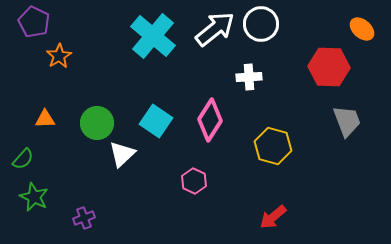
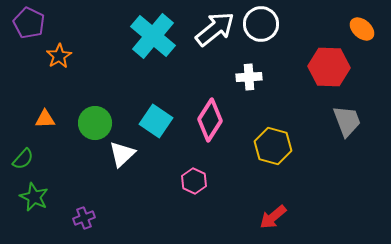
purple pentagon: moved 5 px left, 1 px down
green circle: moved 2 px left
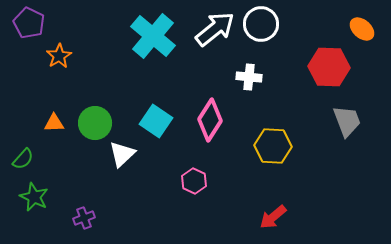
white cross: rotated 10 degrees clockwise
orange triangle: moved 9 px right, 4 px down
yellow hexagon: rotated 12 degrees counterclockwise
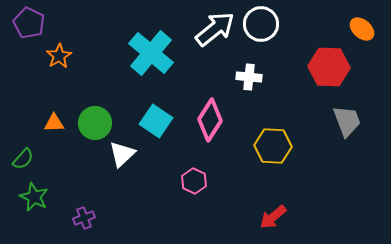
cyan cross: moved 2 px left, 17 px down
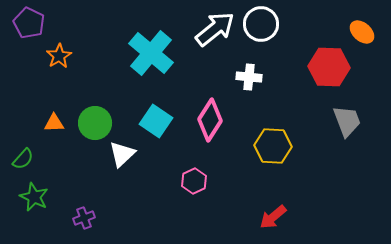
orange ellipse: moved 3 px down
pink hexagon: rotated 10 degrees clockwise
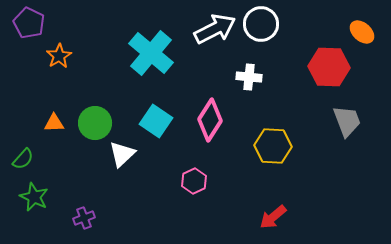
white arrow: rotated 12 degrees clockwise
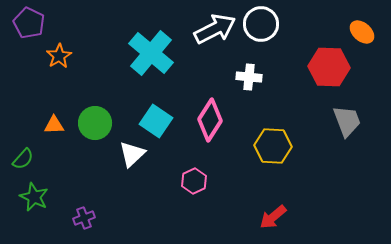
orange triangle: moved 2 px down
white triangle: moved 10 px right
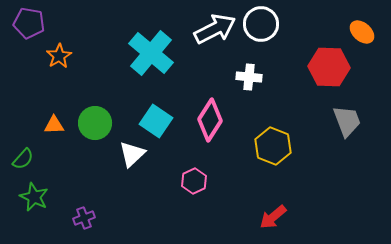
purple pentagon: rotated 16 degrees counterclockwise
yellow hexagon: rotated 18 degrees clockwise
